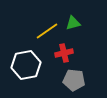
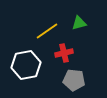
green triangle: moved 6 px right
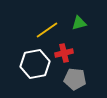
yellow line: moved 1 px up
white hexagon: moved 9 px right, 1 px up
gray pentagon: moved 1 px right, 1 px up
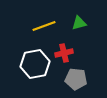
yellow line: moved 3 px left, 4 px up; rotated 15 degrees clockwise
gray pentagon: moved 1 px right
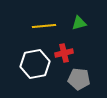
yellow line: rotated 15 degrees clockwise
gray pentagon: moved 3 px right
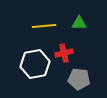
green triangle: rotated 14 degrees clockwise
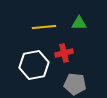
yellow line: moved 1 px down
white hexagon: moved 1 px left, 1 px down
gray pentagon: moved 4 px left, 5 px down
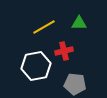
yellow line: rotated 25 degrees counterclockwise
red cross: moved 2 px up
white hexagon: moved 2 px right, 1 px down
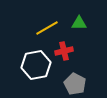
yellow line: moved 3 px right, 1 px down
white hexagon: moved 1 px up
gray pentagon: rotated 20 degrees clockwise
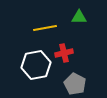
green triangle: moved 6 px up
yellow line: moved 2 px left; rotated 20 degrees clockwise
red cross: moved 2 px down
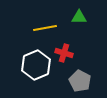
red cross: rotated 30 degrees clockwise
white hexagon: rotated 12 degrees counterclockwise
gray pentagon: moved 5 px right, 3 px up
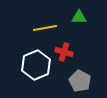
red cross: moved 1 px up
